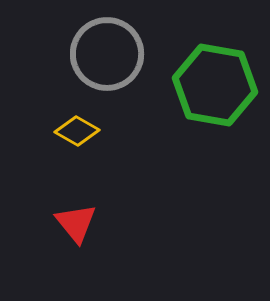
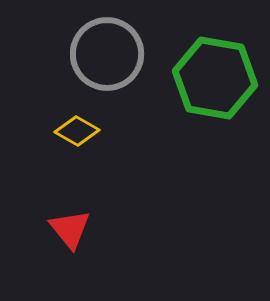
green hexagon: moved 7 px up
red triangle: moved 6 px left, 6 px down
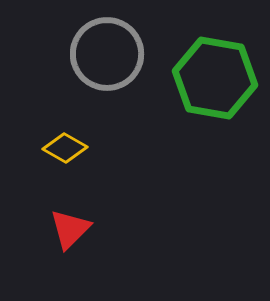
yellow diamond: moved 12 px left, 17 px down
red triangle: rotated 24 degrees clockwise
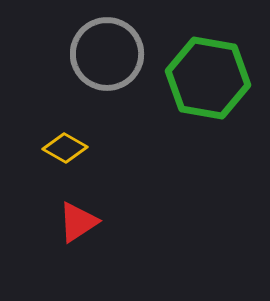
green hexagon: moved 7 px left
red triangle: moved 8 px right, 7 px up; rotated 12 degrees clockwise
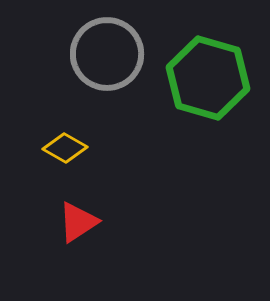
green hexagon: rotated 6 degrees clockwise
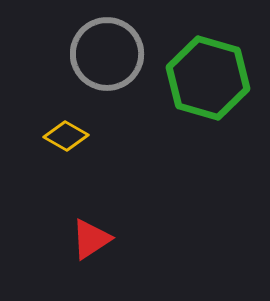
yellow diamond: moved 1 px right, 12 px up
red triangle: moved 13 px right, 17 px down
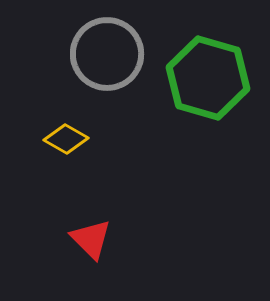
yellow diamond: moved 3 px down
red triangle: rotated 42 degrees counterclockwise
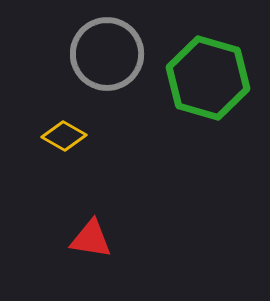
yellow diamond: moved 2 px left, 3 px up
red triangle: rotated 36 degrees counterclockwise
